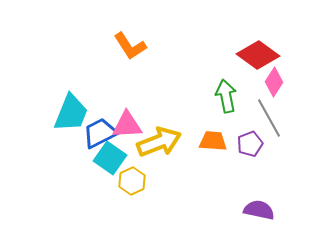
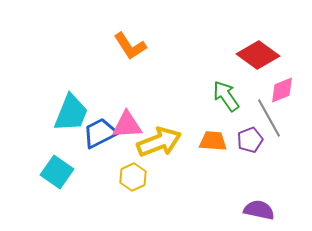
pink diamond: moved 8 px right, 8 px down; rotated 36 degrees clockwise
green arrow: rotated 24 degrees counterclockwise
purple pentagon: moved 4 px up
cyan square: moved 53 px left, 14 px down
yellow hexagon: moved 1 px right, 4 px up
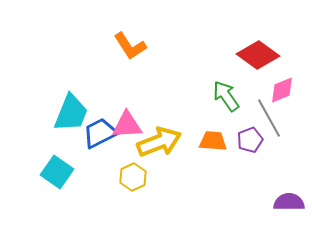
purple semicircle: moved 30 px right, 8 px up; rotated 12 degrees counterclockwise
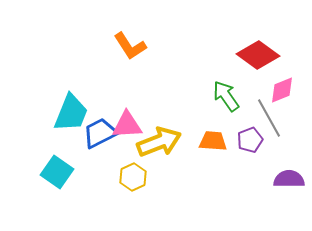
purple semicircle: moved 23 px up
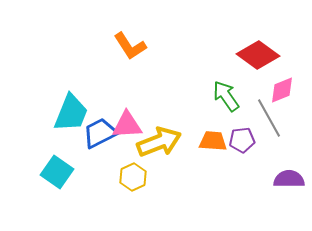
purple pentagon: moved 8 px left; rotated 15 degrees clockwise
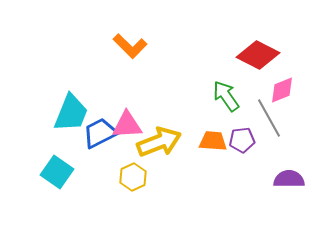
orange L-shape: rotated 12 degrees counterclockwise
red diamond: rotated 9 degrees counterclockwise
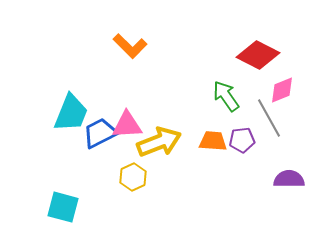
cyan square: moved 6 px right, 35 px down; rotated 20 degrees counterclockwise
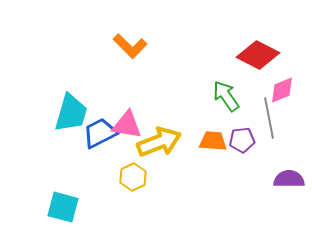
cyan trapezoid: rotated 6 degrees counterclockwise
gray line: rotated 18 degrees clockwise
pink triangle: rotated 12 degrees clockwise
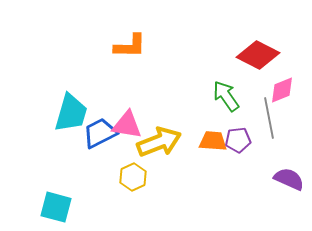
orange L-shape: rotated 44 degrees counterclockwise
purple pentagon: moved 4 px left
purple semicircle: rotated 24 degrees clockwise
cyan square: moved 7 px left
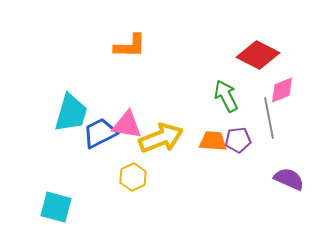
green arrow: rotated 8 degrees clockwise
yellow arrow: moved 2 px right, 4 px up
